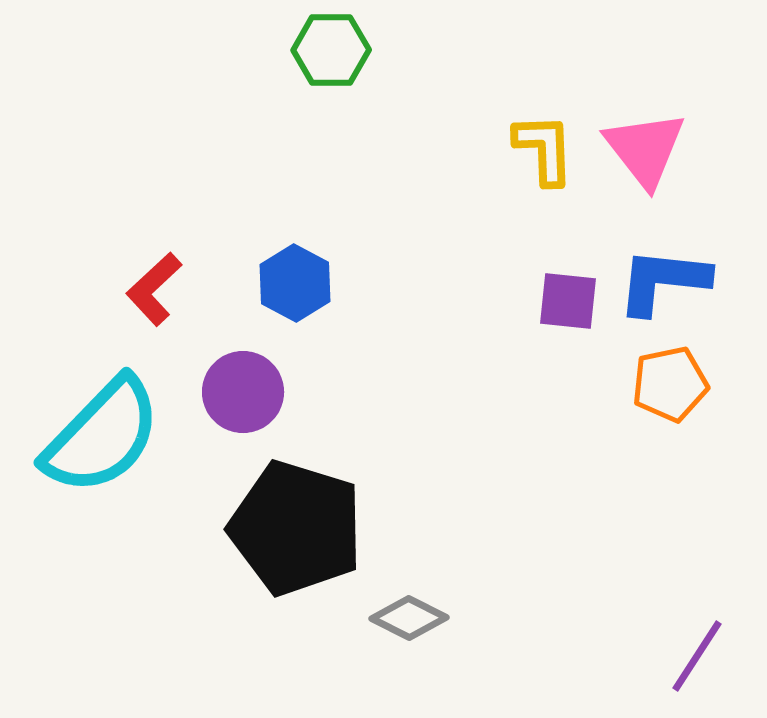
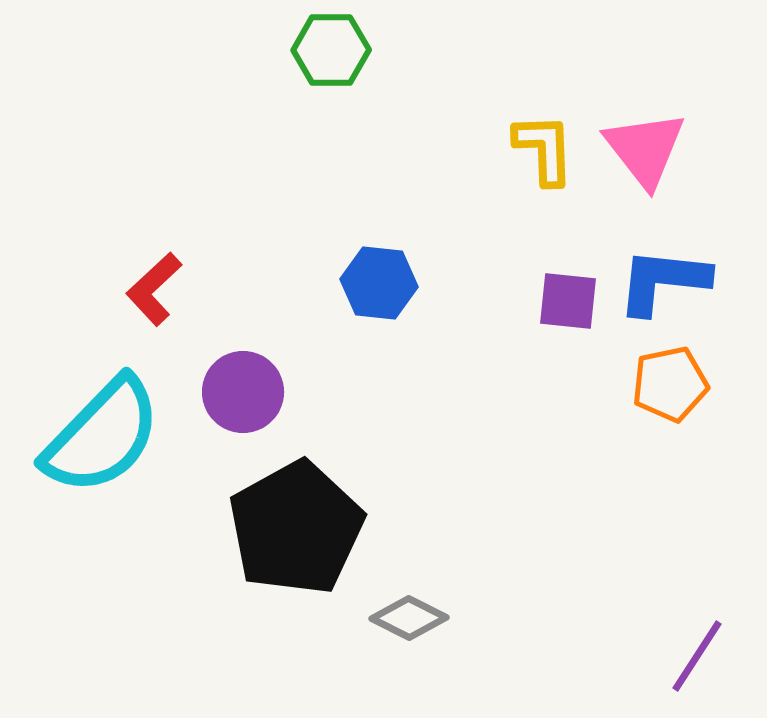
blue hexagon: moved 84 px right; rotated 22 degrees counterclockwise
black pentagon: rotated 26 degrees clockwise
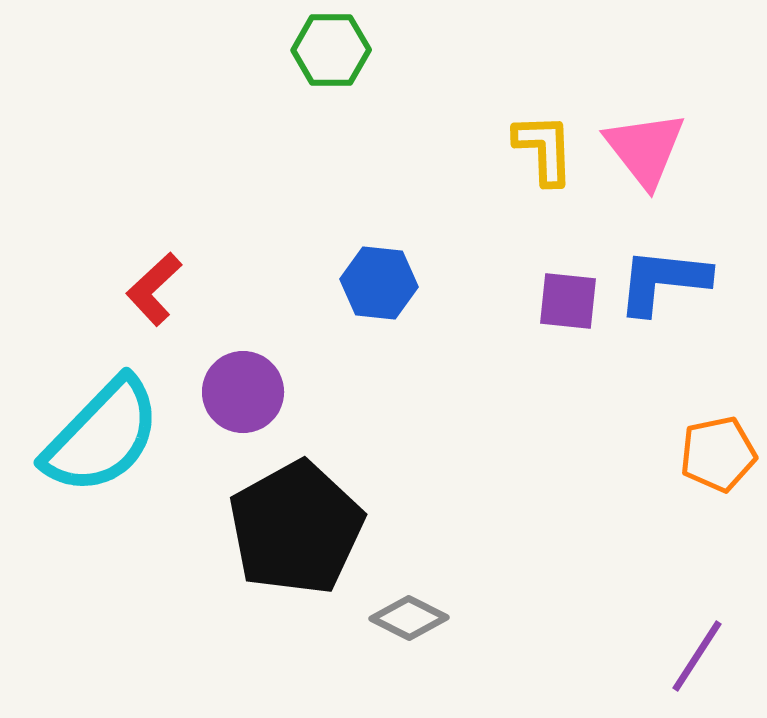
orange pentagon: moved 48 px right, 70 px down
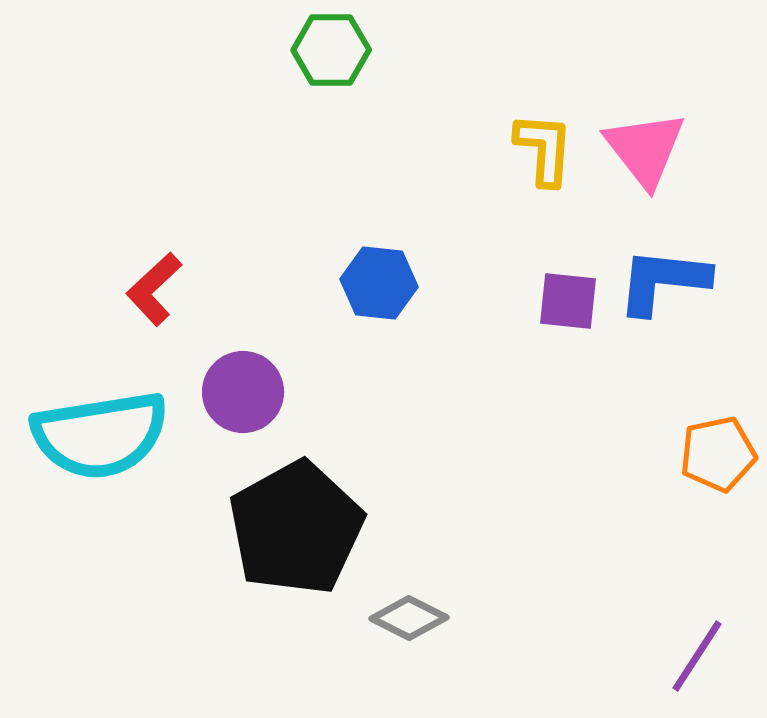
yellow L-shape: rotated 6 degrees clockwise
cyan semicircle: moved 2 px left, 1 px up; rotated 37 degrees clockwise
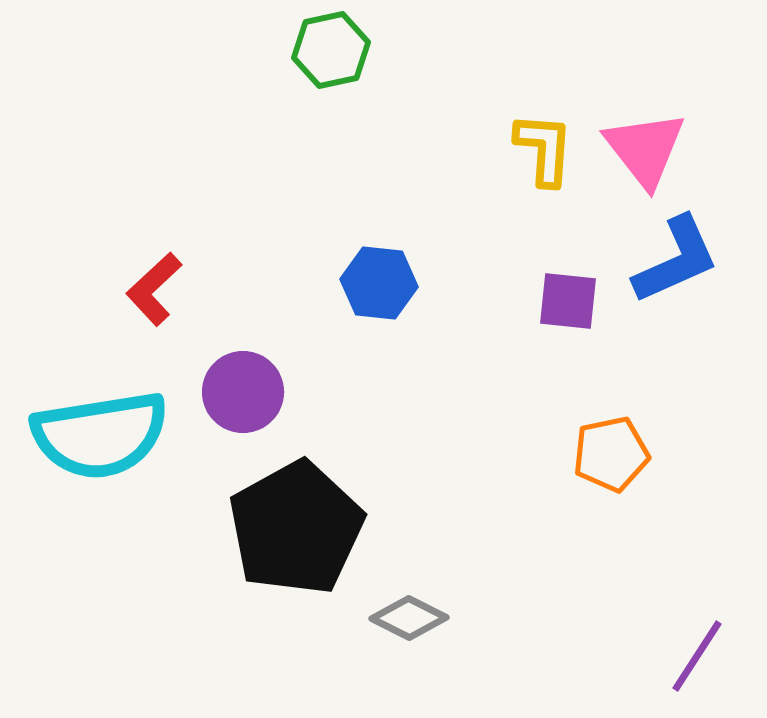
green hexagon: rotated 12 degrees counterclockwise
blue L-shape: moved 13 px right, 21 px up; rotated 150 degrees clockwise
orange pentagon: moved 107 px left
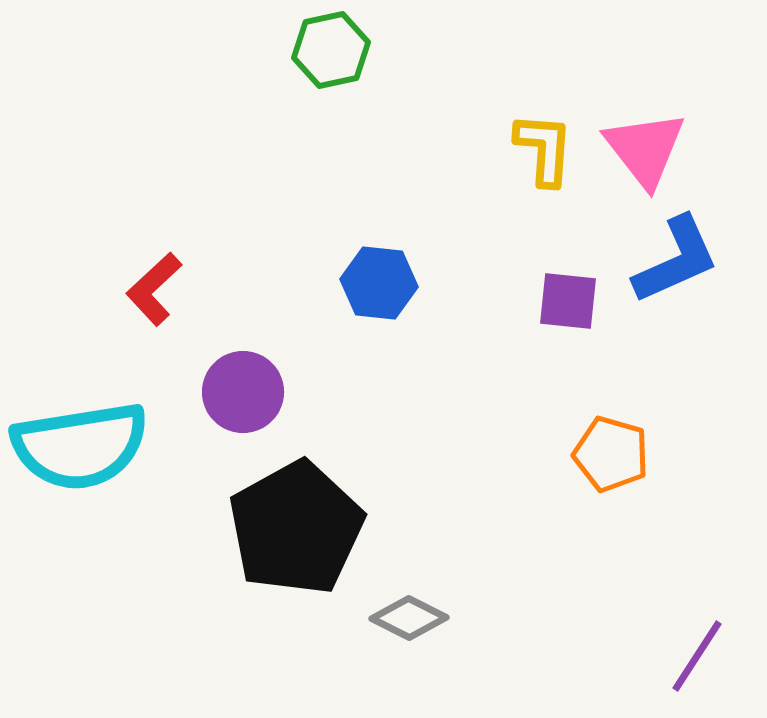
cyan semicircle: moved 20 px left, 11 px down
orange pentagon: rotated 28 degrees clockwise
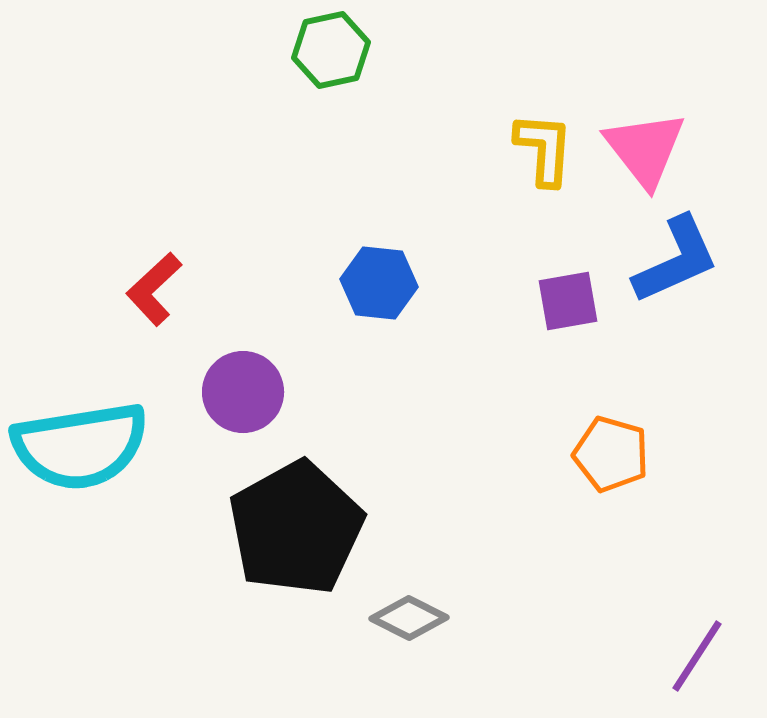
purple square: rotated 16 degrees counterclockwise
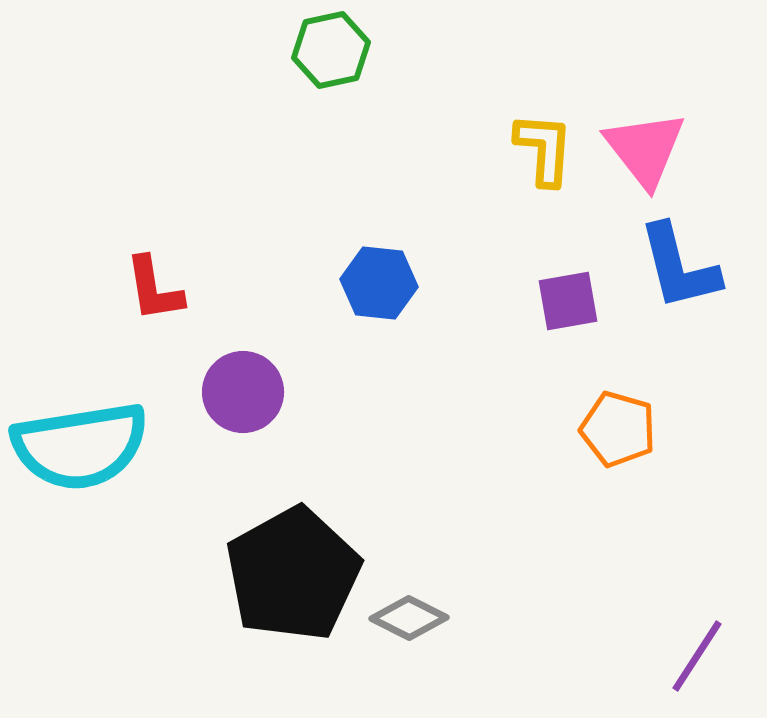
blue L-shape: moved 3 px right, 7 px down; rotated 100 degrees clockwise
red L-shape: rotated 56 degrees counterclockwise
orange pentagon: moved 7 px right, 25 px up
black pentagon: moved 3 px left, 46 px down
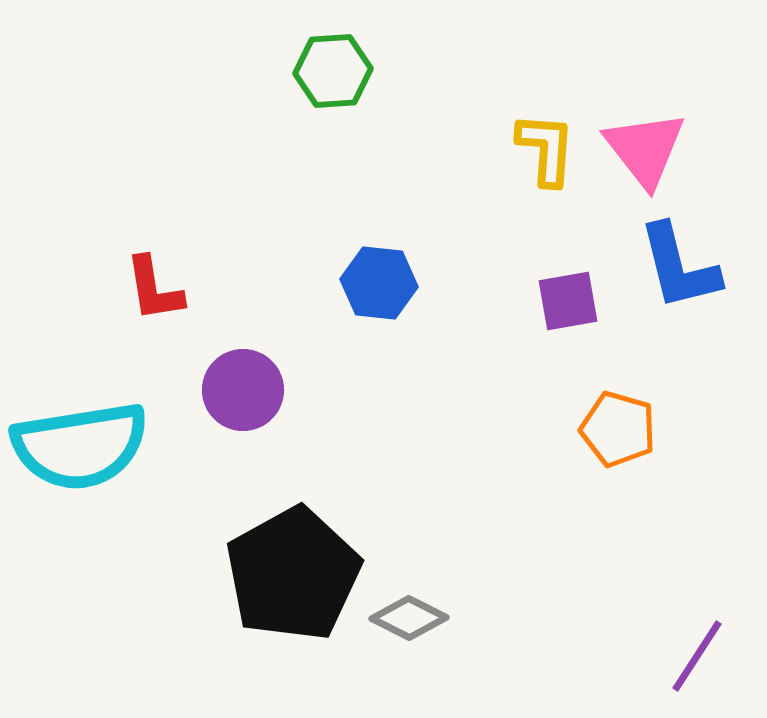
green hexagon: moved 2 px right, 21 px down; rotated 8 degrees clockwise
yellow L-shape: moved 2 px right
purple circle: moved 2 px up
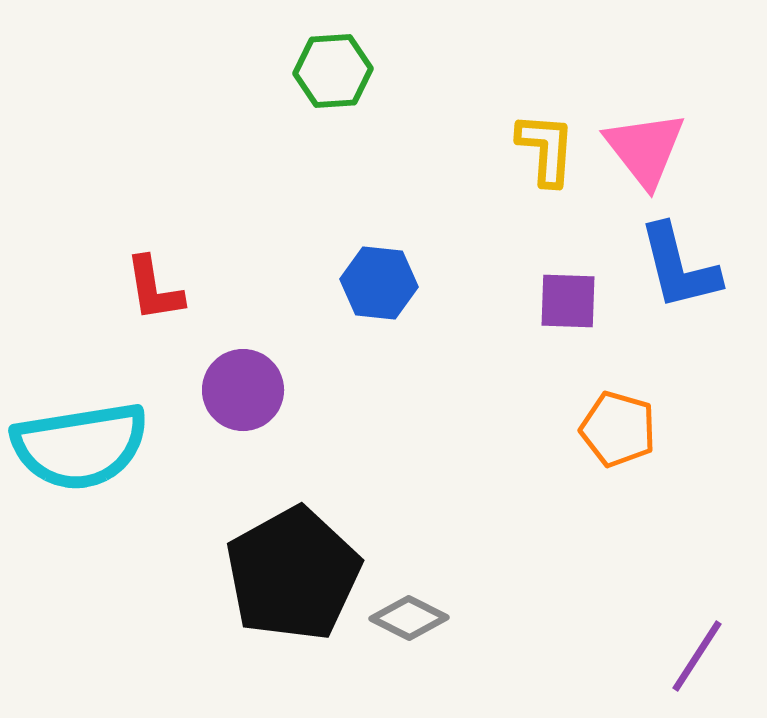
purple square: rotated 12 degrees clockwise
